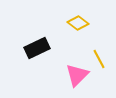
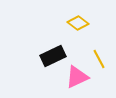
black rectangle: moved 16 px right, 8 px down
pink triangle: moved 2 px down; rotated 20 degrees clockwise
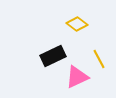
yellow diamond: moved 1 px left, 1 px down
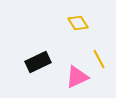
yellow diamond: moved 1 px right, 1 px up; rotated 20 degrees clockwise
black rectangle: moved 15 px left, 6 px down
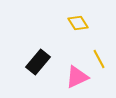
black rectangle: rotated 25 degrees counterclockwise
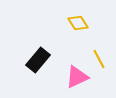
black rectangle: moved 2 px up
